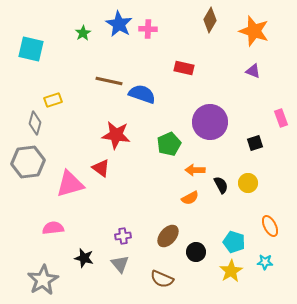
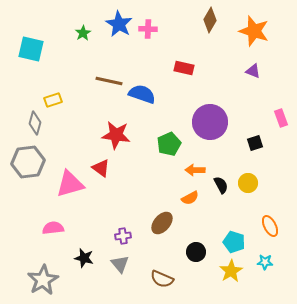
brown ellipse: moved 6 px left, 13 px up
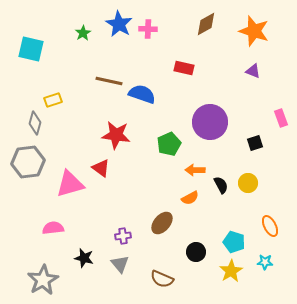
brown diamond: moved 4 px left, 4 px down; rotated 30 degrees clockwise
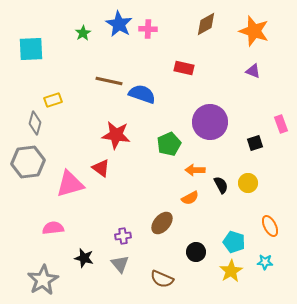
cyan square: rotated 16 degrees counterclockwise
pink rectangle: moved 6 px down
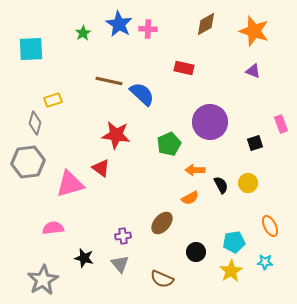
blue semicircle: rotated 24 degrees clockwise
cyan pentagon: rotated 25 degrees counterclockwise
